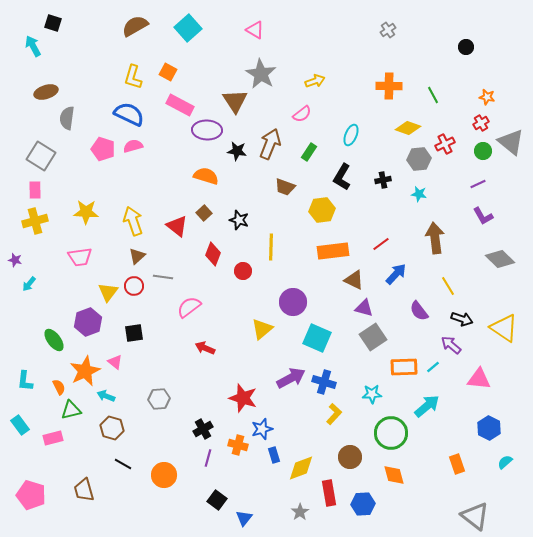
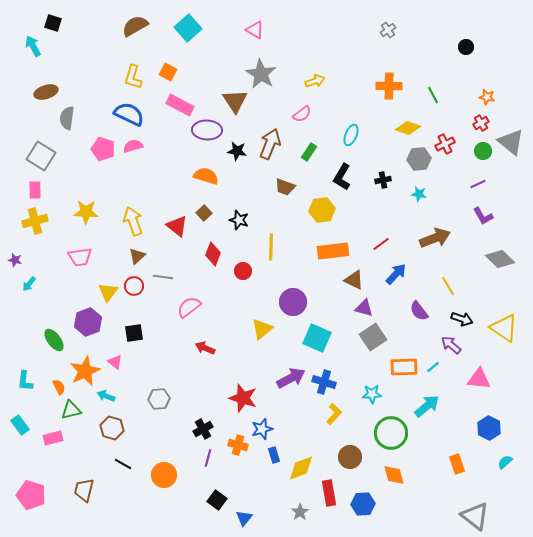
brown arrow at (435, 238): rotated 76 degrees clockwise
brown trapezoid at (84, 490): rotated 30 degrees clockwise
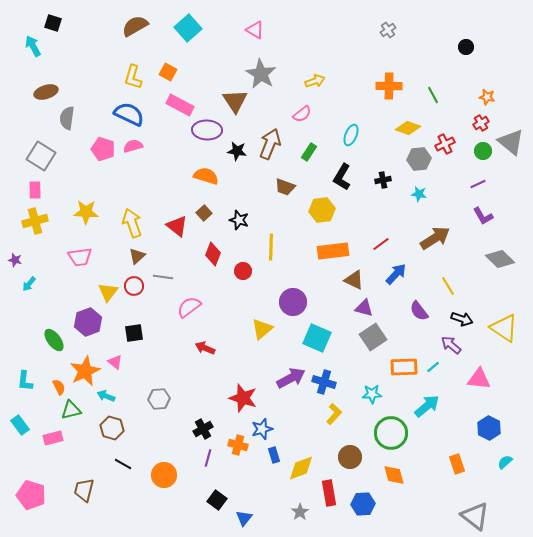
yellow arrow at (133, 221): moved 1 px left, 2 px down
brown arrow at (435, 238): rotated 12 degrees counterclockwise
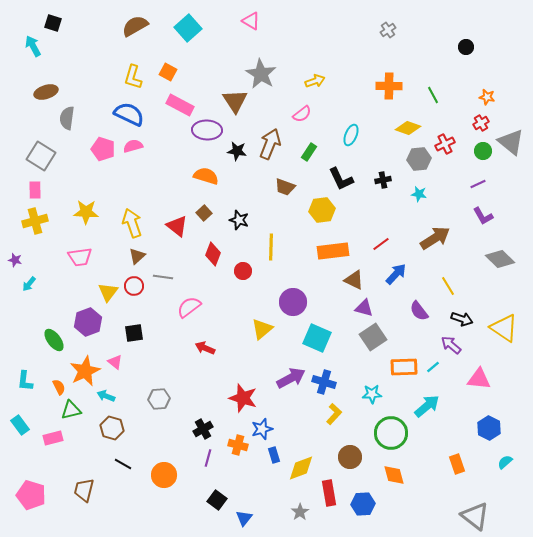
pink triangle at (255, 30): moved 4 px left, 9 px up
black L-shape at (342, 177): moved 1 px left, 2 px down; rotated 56 degrees counterclockwise
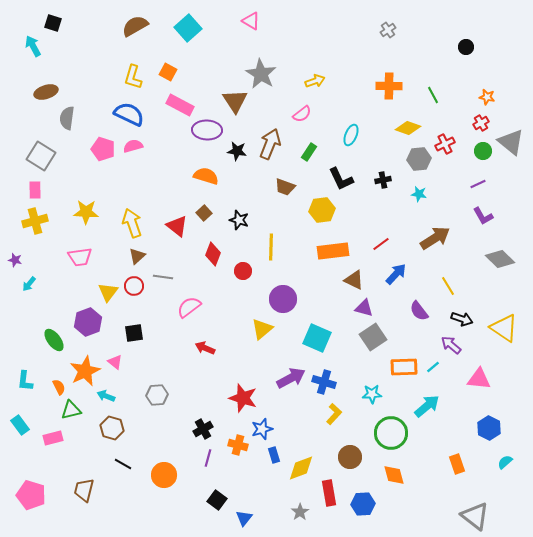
purple circle at (293, 302): moved 10 px left, 3 px up
gray hexagon at (159, 399): moved 2 px left, 4 px up
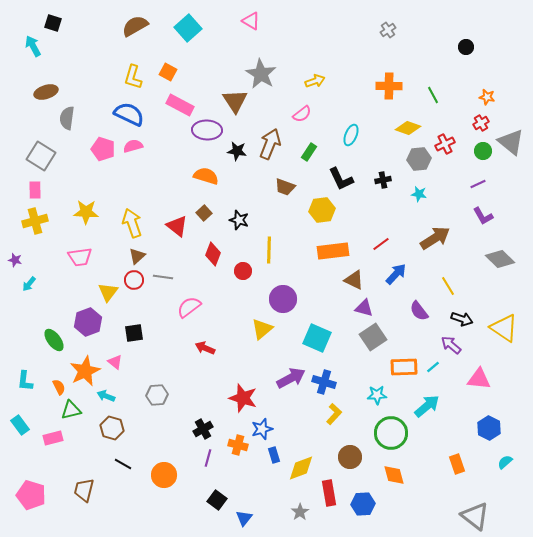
yellow line at (271, 247): moved 2 px left, 3 px down
red circle at (134, 286): moved 6 px up
cyan star at (372, 394): moved 5 px right, 1 px down
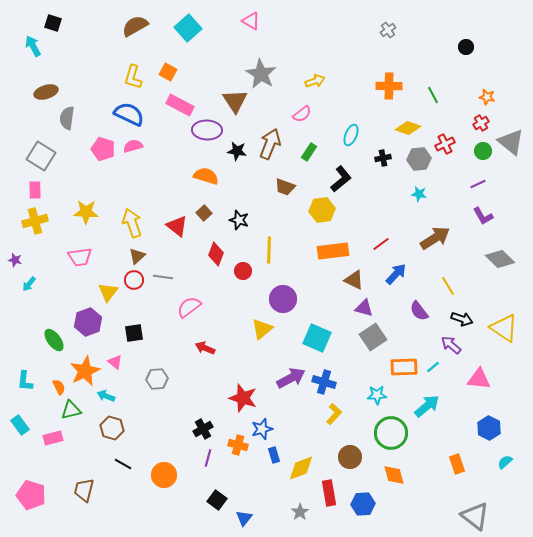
black L-shape at (341, 179): rotated 104 degrees counterclockwise
black cross at (383, 180): moved 22 px up
red diamond at (213, 254): moved 3 px right
gray hexagon at (157, 395): moved 16 px up
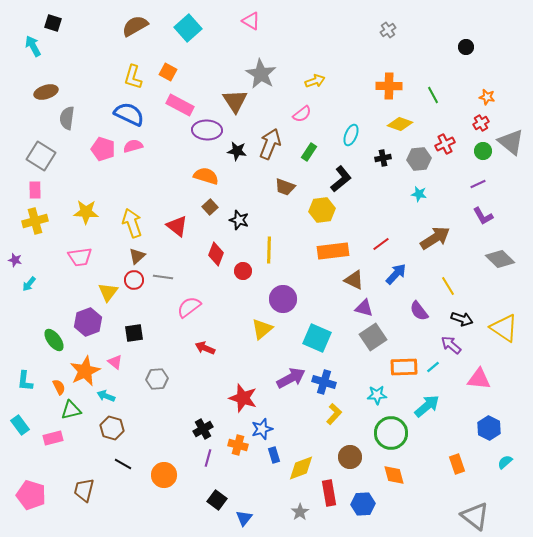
yellow diamond at (408, 128): moved 8 px left, 4 px up
brown square at (204, 213): moved 6 px right, 6 px up
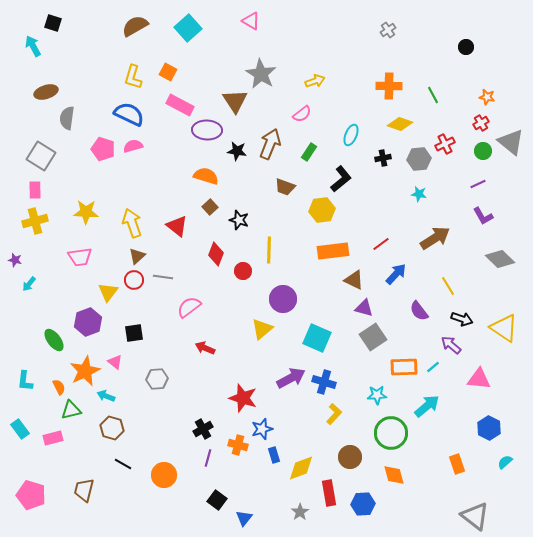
cyan rectangle at (20, 425): moved 4 px down
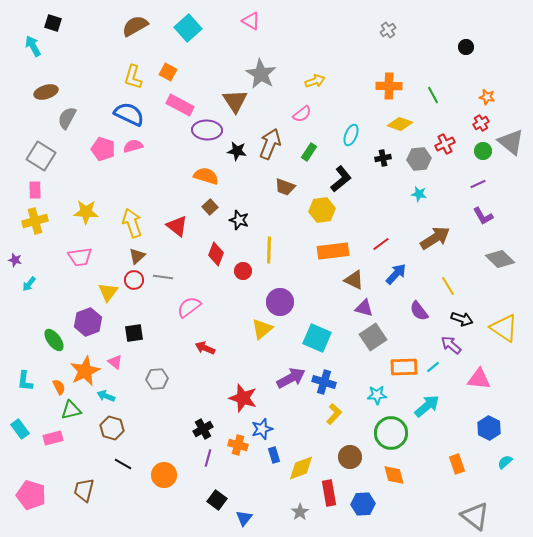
gray semicircle at (67, 118): rotated 20 degrees clockwise
purple circle at (283, 299): moved 3 px left, 3 px down
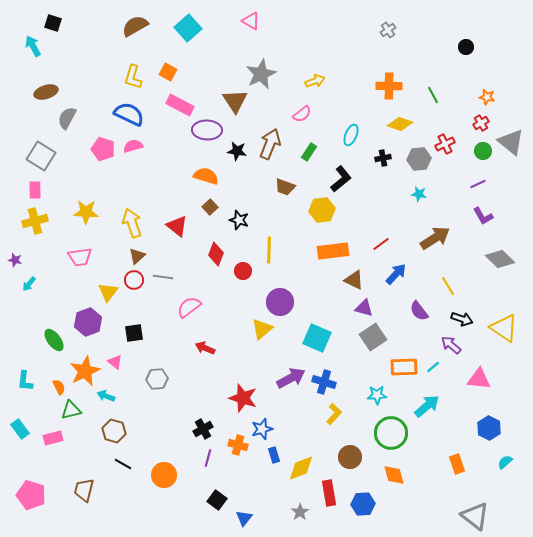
gray star at (261, 74): rotated 16 degrees clockwise
brown hexagon at (112, 428): moved 2 px right, 3 px down
